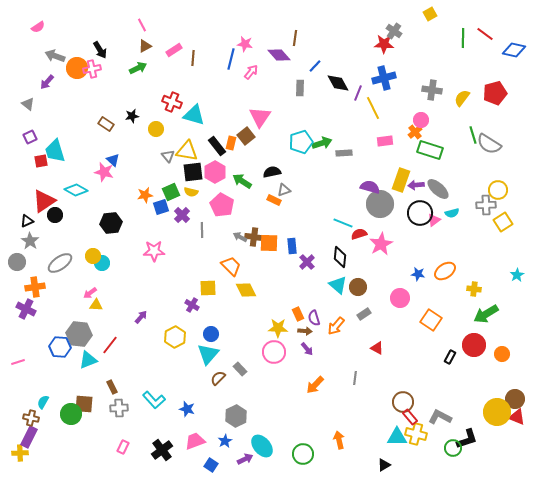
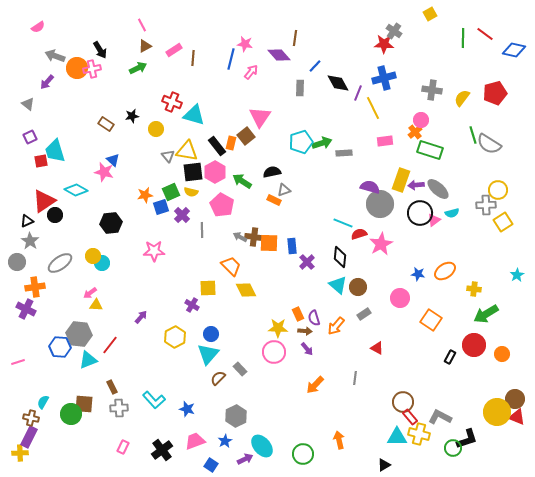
yellow cross at (416, 434): moved 3 px right
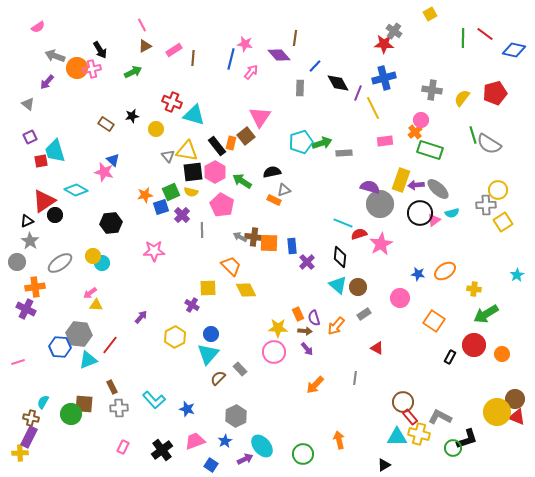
green arrow at (138, 68): moved 5 px left, 4 px down
orange square at (431, 320): moved 3 px right, 1 px down
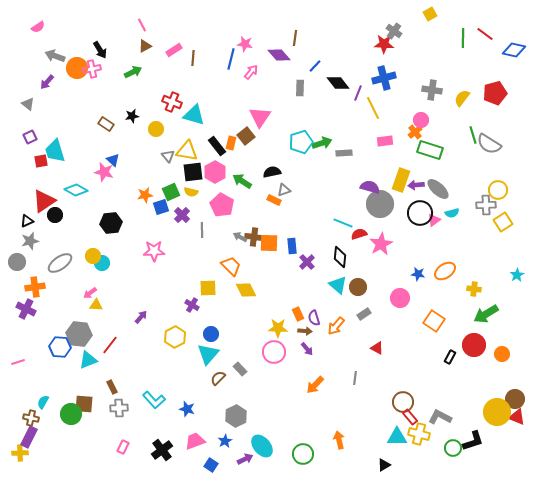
black diamond at (338, 83): rotated 10 degrees counterclockwise
gray star at (30, 241): rotated 24 degrees clockwise
black L-shape at (467, 439): moved 6 px right, 2 px down
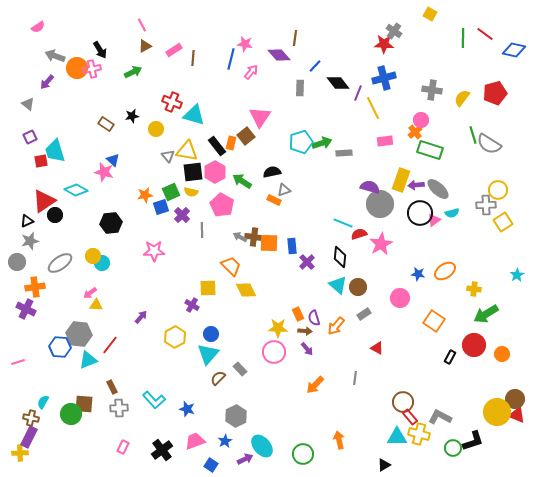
yellow square at (430, 14): rotated 32 degrees counterclockwise
red triangle at (517, 417): moved 2 px up
